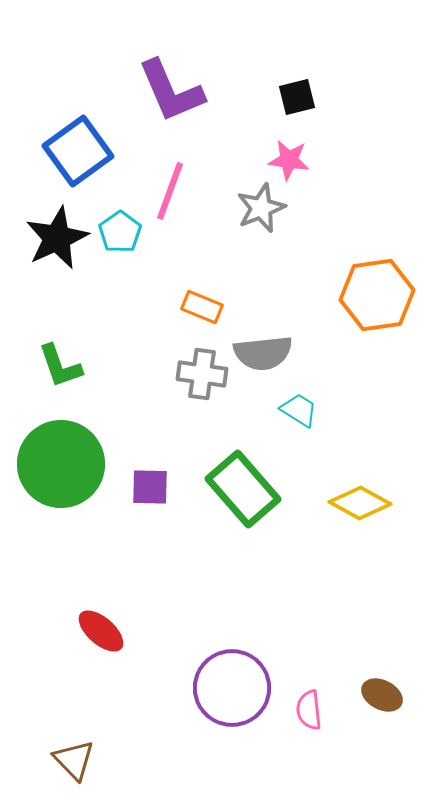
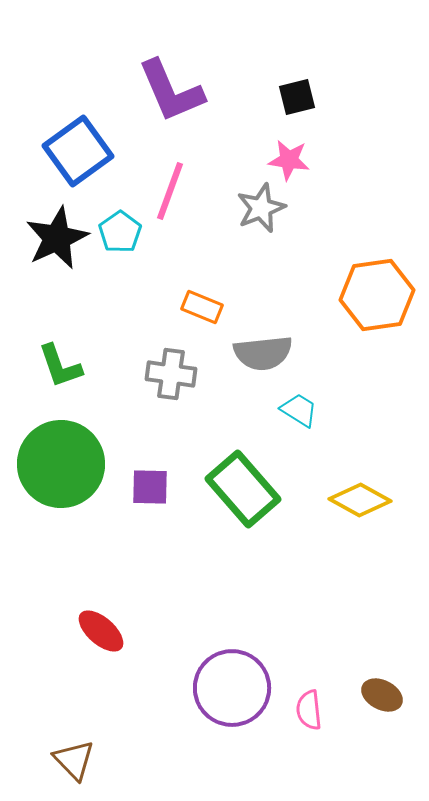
gray cross: moved 31 px left
yellow diamond: moved 3 px up
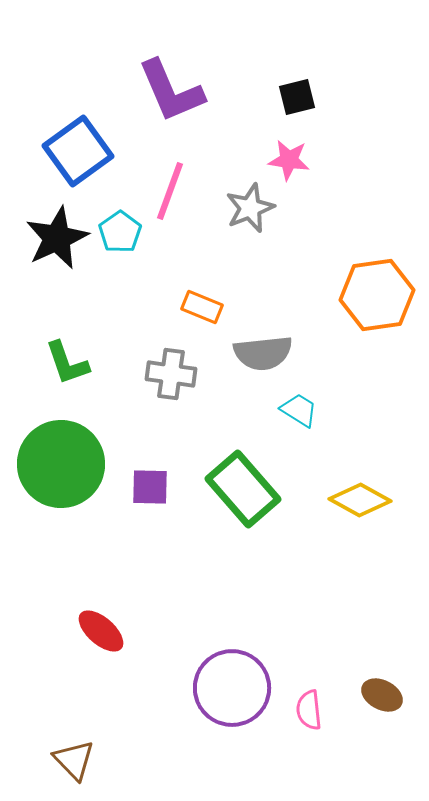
gray star: moved 11 px left
green L-shape: moved 7 px right, 3 px up
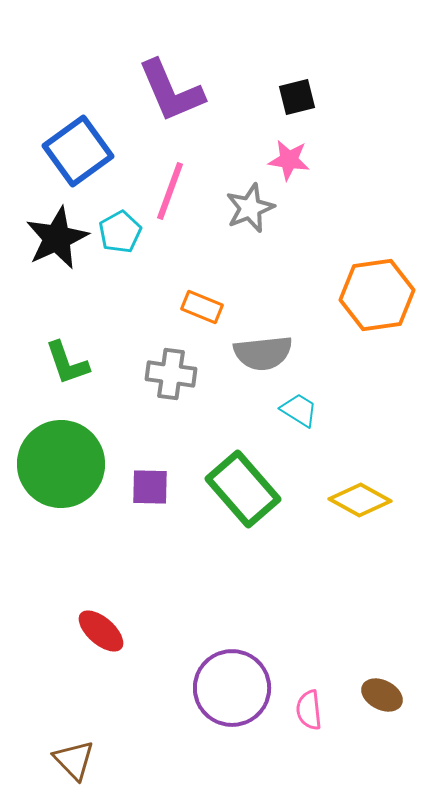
cyan pentagon: rotated 6 degrees clockwise
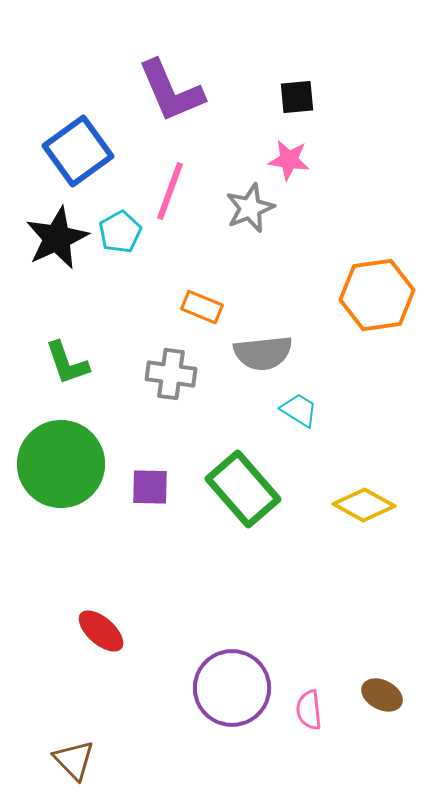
black square: rotated 9 degrees clockwise
yellow diamond: moved 4 px right, 5 px down
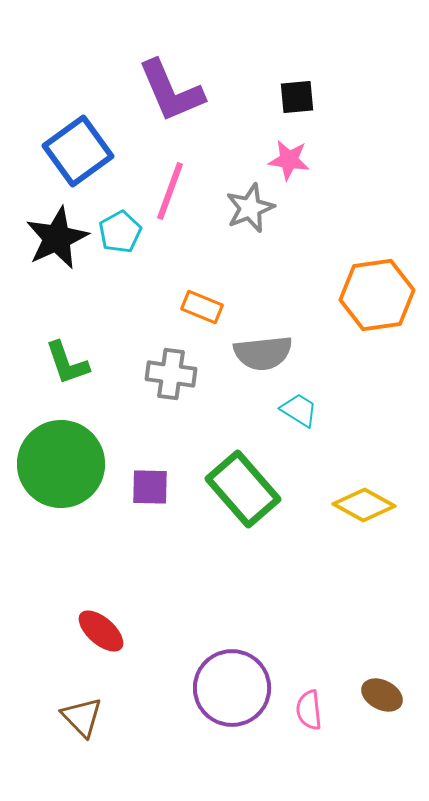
brown triangle: moved 8 px right, 43 px up
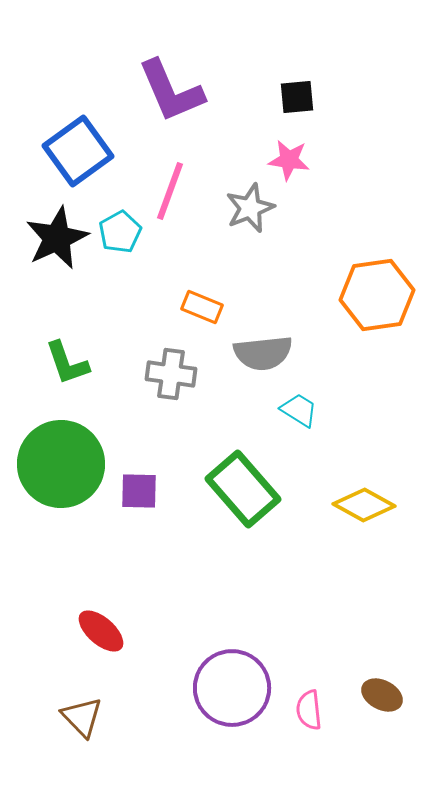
purple square: moved 11 px left, 4 px down
